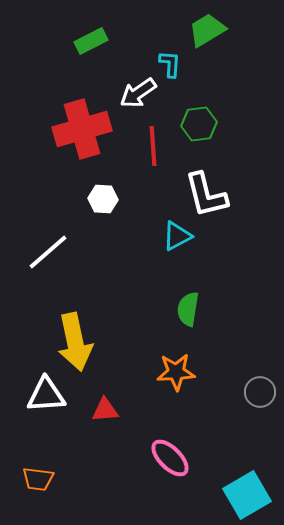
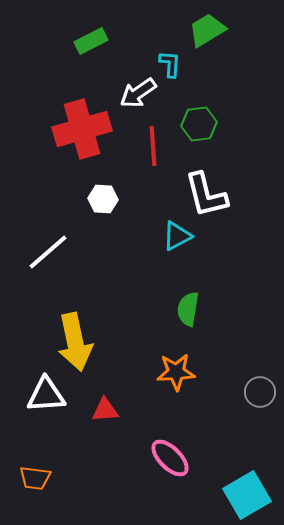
orange trapezoid: moved 3 px left, 1 px up
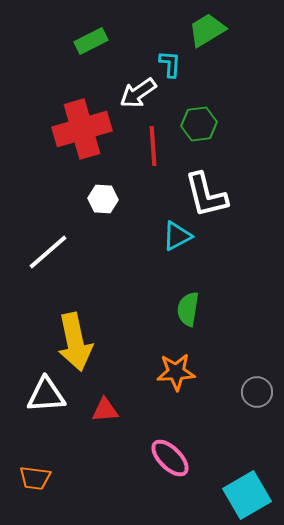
gray circle: moved 3 px left
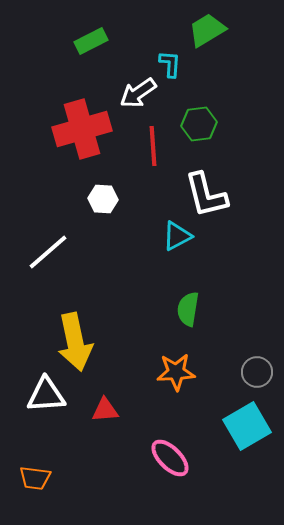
gray circle: moved 20 px up
cyan square: moved 69 px up
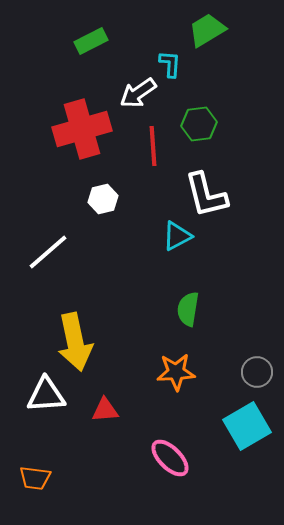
white hexagon: rotated 16 degrees counterclockwise
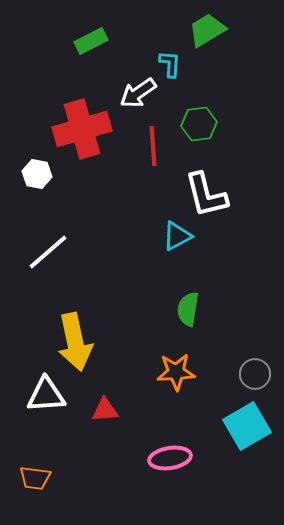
white hexagon: moved 66 px left, 25 px up; rotated 24 degrees clockwise
gray circle: moved 2 px left, 2 px down
pink ellipse: rotated 54 degrees counterclockwise
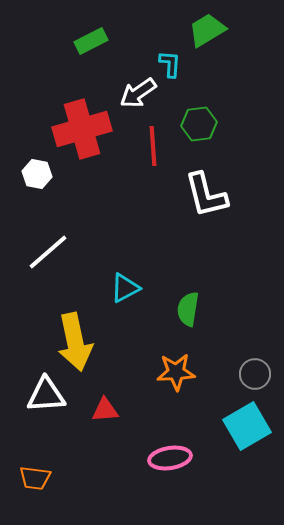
cyan triangle: moved 52 px left, 52 px down
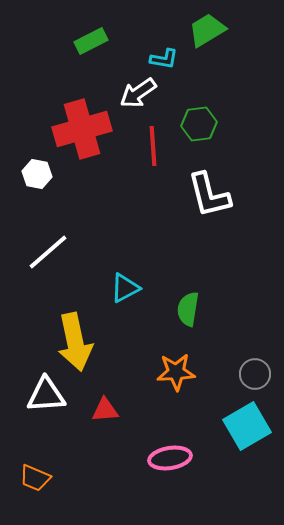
cyan L-shape: moved 6 px left, 5 px up; rotated 96 degrees clockwise
white L-shape: moved 3 px right
orange trapezoid: rotated 16 degrees clockwise
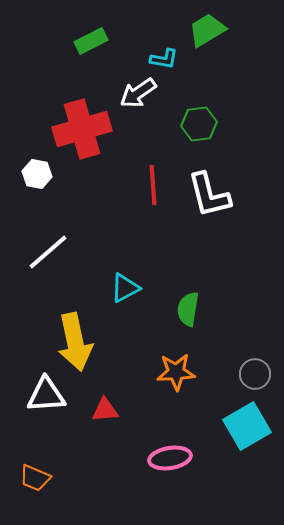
red line: moved 39 px down
